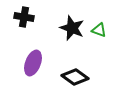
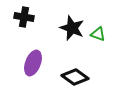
green triangle: moved 1 px left, 4 px down
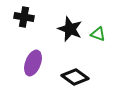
black star: moved 2 px left, 1 px down
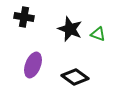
purple ellipse: moved 2 px down
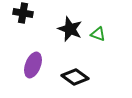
black cross: moved 1 px left, 4 px up
